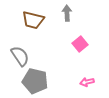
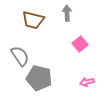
gray pentagon: moved 4 px right, 3 px up
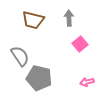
gray arrow: moved 2 px right, 5 px down
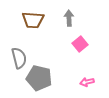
brown trapezoid: rotated 10 degrees counterclockwise
gray semicircle: moved 1 px left, 2 px down; rotated 20 degrees clockwise
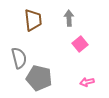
brown trapezoid: rotated 100 degrees counterclockwise
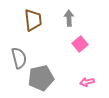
gray pentagon: moved 2 px right; rotated 25 degrees counterclockwise
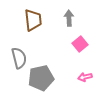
pink arrow: moved 2 px left, 5 px up
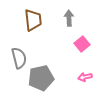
pink square: moved 2 px right
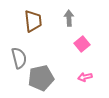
brown trapezoid: moved 1 px down
